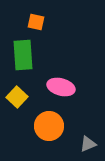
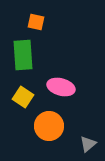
yellow square: moved 6 px right; rotated 10 degrees counterclockwise
gray triangle: rotated 18 degrees counterclockwise
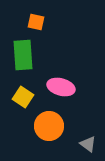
gray triangle: rotated 42 degrees counterclockwise
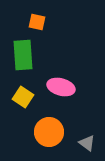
orange square: moved 1 px right
orange circle: moved 6 px down
gray triangle: moved 1 px left, 1 px up
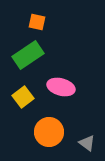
green rectangle: moved 5 px right; rotated 60 degrees clockwise
yellow square: rotated 20 degrees clockwise
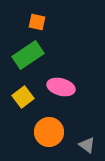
gray triangle: moved 2 px down
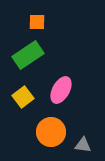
orange square: rotated 12 degrees counterclockwise
pink ellipse: moved 3 px down; rotated 76 degrees counterclockwise
orange circle: moved 2 px right
gray triangle: moved 4 px left; rotated 30 degrees counterclockwise
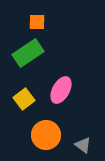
green rectangle: moved 2 px up
yellow square: moved 1 px right, 2 px down
orange circle: moved 5 px left, 3 px down
gray triangle: rotated 30 degrees clockwise
